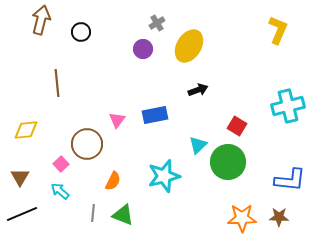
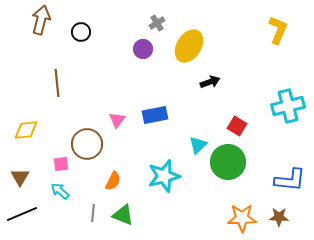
black arrow: moved 12 px right, 8 px up
pink square: rotated 35 degrees clockwise
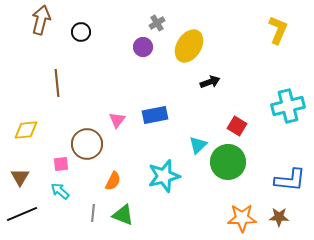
purple circle: moved 2 px up
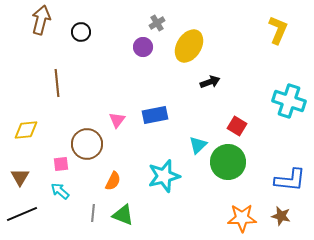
cyan cross: moved 1 px right, 5 px up; rotated 32 degrees clockwise
brown star: moved 2 px right, 1 px up; rotated 12 degrees clockwise
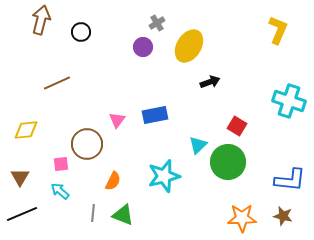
brown line: rotated 72 degrees clockwise
brown star: moved 2 px right
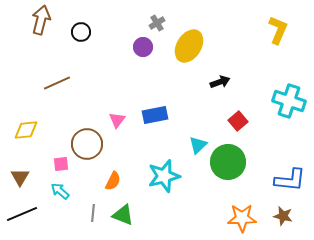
black arrow: moved 10 px right
red square: moved 1 px right, 5 px up; rotated 18 degrees clockwise
